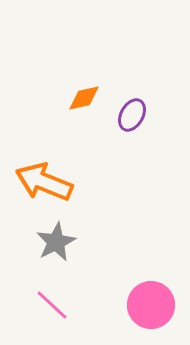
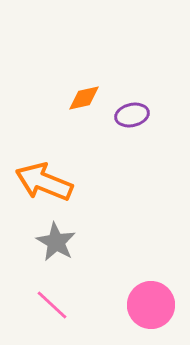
purple ellipse: rotated 48 degrees clockwise
gray star: rotated 15 degrees counterclockwise
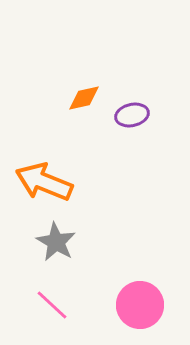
pink circle: moved 11 px left
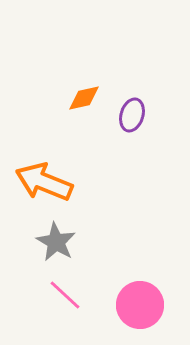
purple ellipse: rotated 60 degrees counterclockwise
pink line: moved 13 px right, 10 px up
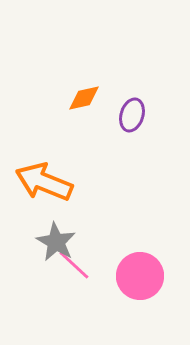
pink line: moved 9 px right, 30 px up
pink circle: moved 29 px up
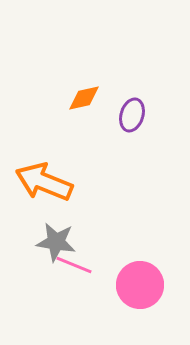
gray star: rotated 21 degrees counterclockwise
pink line: rotated 21 degrees counterclockwise
pink circle: moved 9 px down
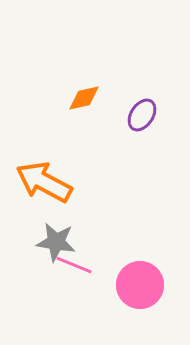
purple ellipse: moved 10 px right; rotated 16 degrees clockwise
orange arrow: rotated 6 degrees clockwise
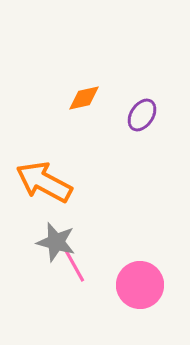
gray star: rotated 6 degrees clockwise
pink line: rotated 39 degrees clockwise
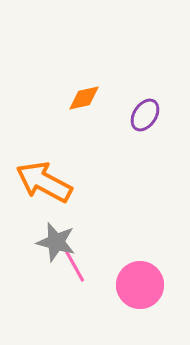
purple ellipse: moved 3 px right
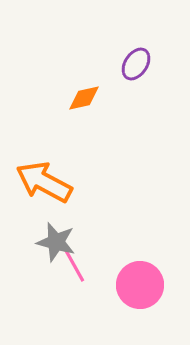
purple ellipse: moved 9 px left, 51 px up
